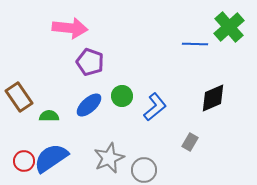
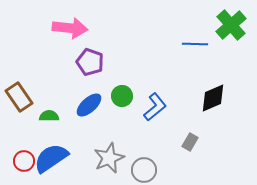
green cross: moved 2 px right, 2 px up
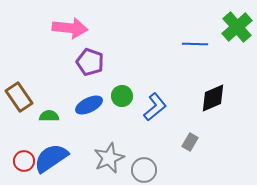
green cross: moved 6 px right, 2 px down
blue ellipse: rotated 16 degrees clockwise
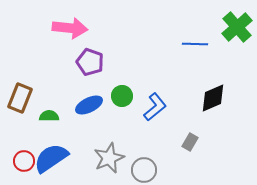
brown rectangle: moved 1 px right, 1 px down; rotated 56 degrees clockwise
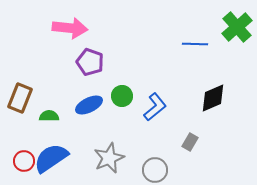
gray circle: moved 11 px right
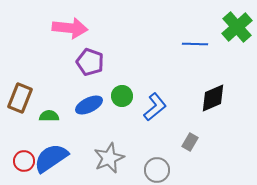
gray circle: moved 2 px right
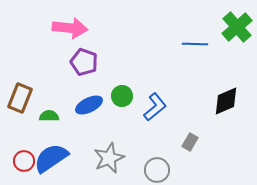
purple pentagon: moved 6 px left
black diamond: moved 13 px right, 3 px down
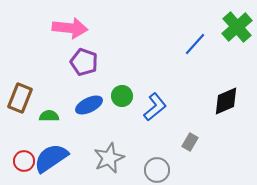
blue line: rotated 50 degrees counterclockwise
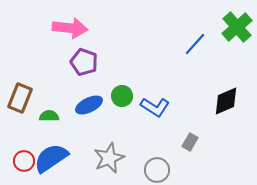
blue L-shape: rotated 72 degrees clockwise
